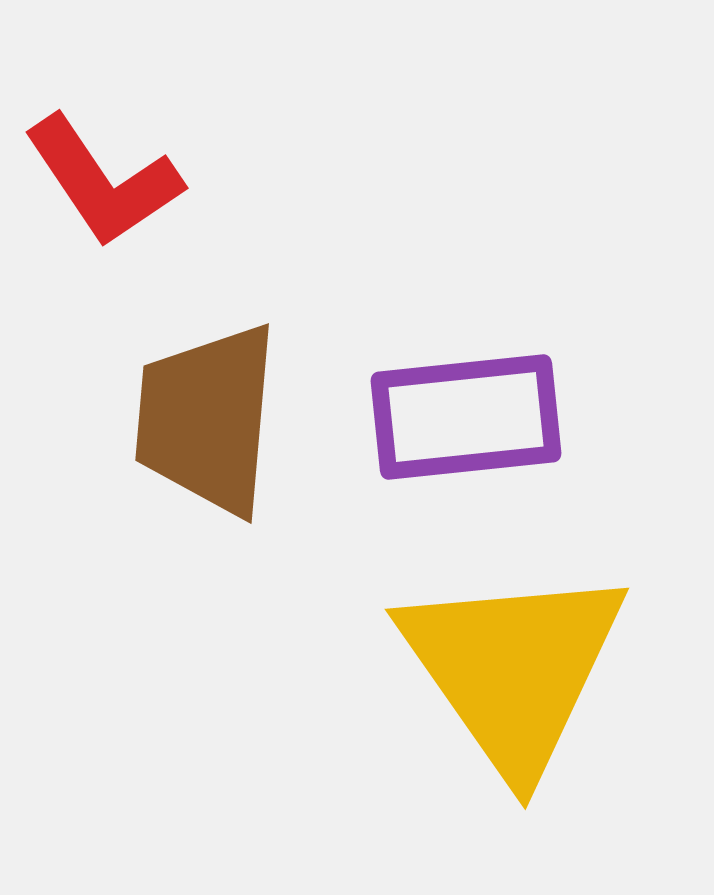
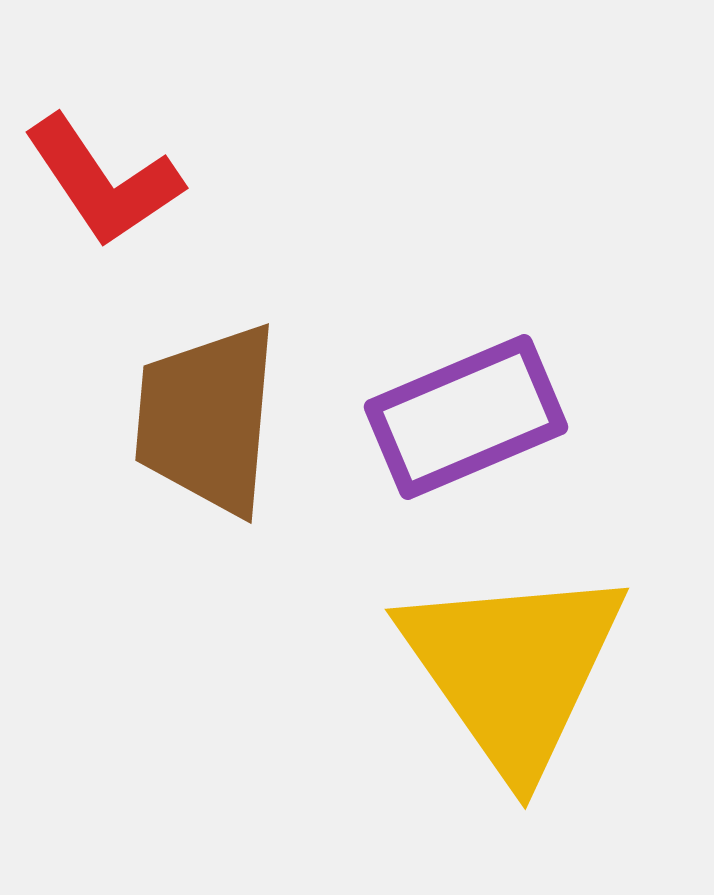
purple rectangle: rotated 17 degrees counterclockwise
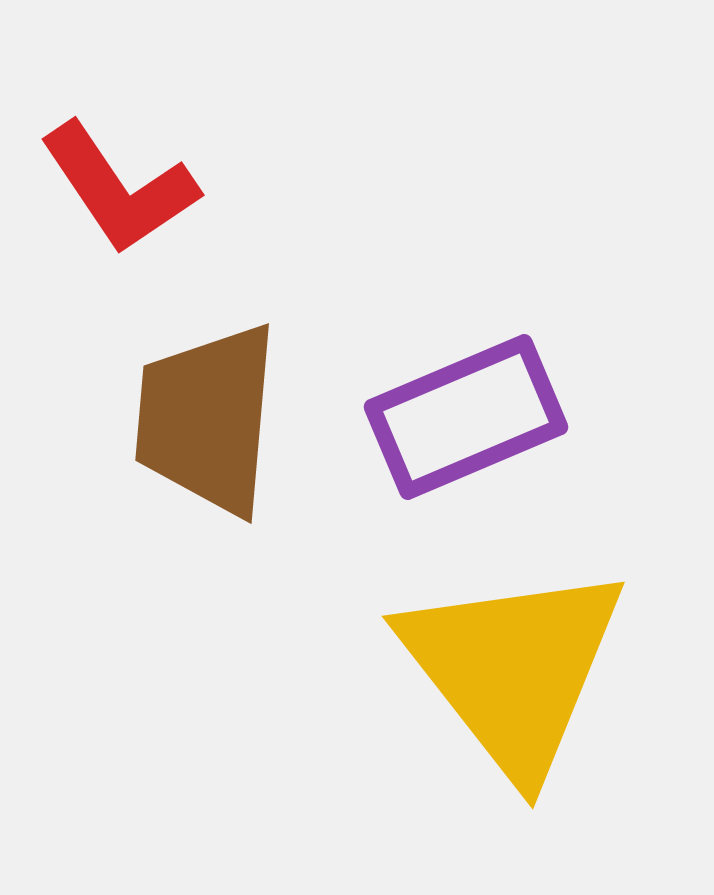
red L-shape: moved 16 px right, 7 px down
yellow triangle: rotated 3 degrees counterclockwise
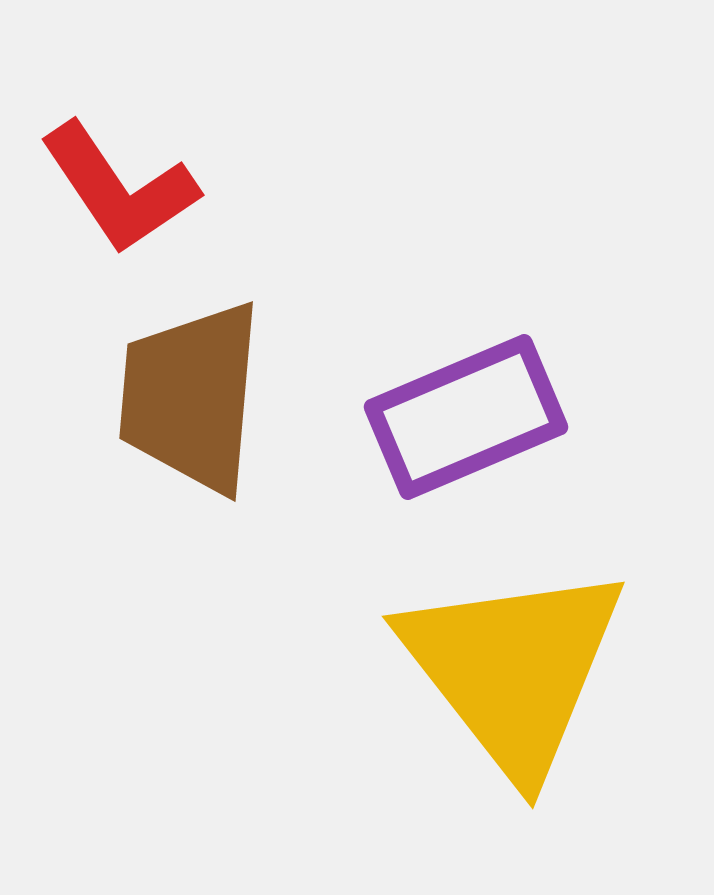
brown trapezoid: moved 16 px left, 22 px up
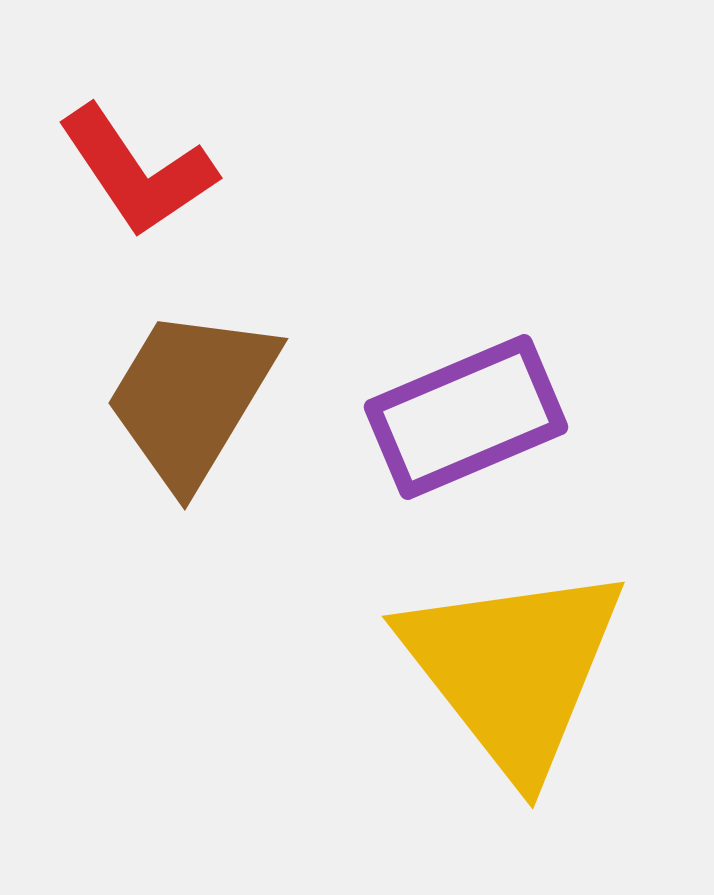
red L-shape: moved 18 px right, 17 px up
brown trapezoid: rotated 26 degrees clockwise
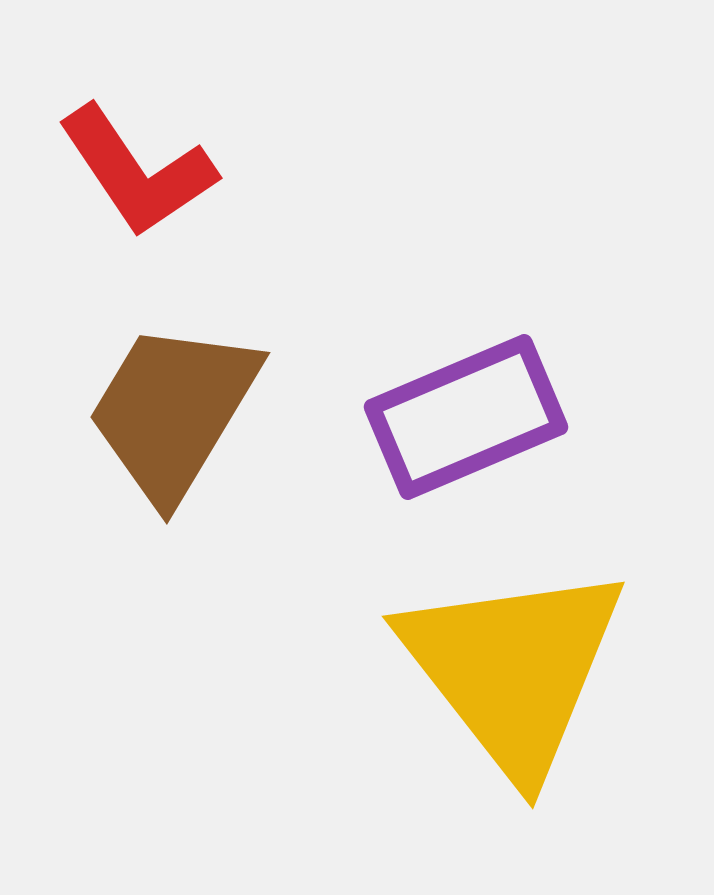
brown trapezoid: moved 18 px left, 14 px down
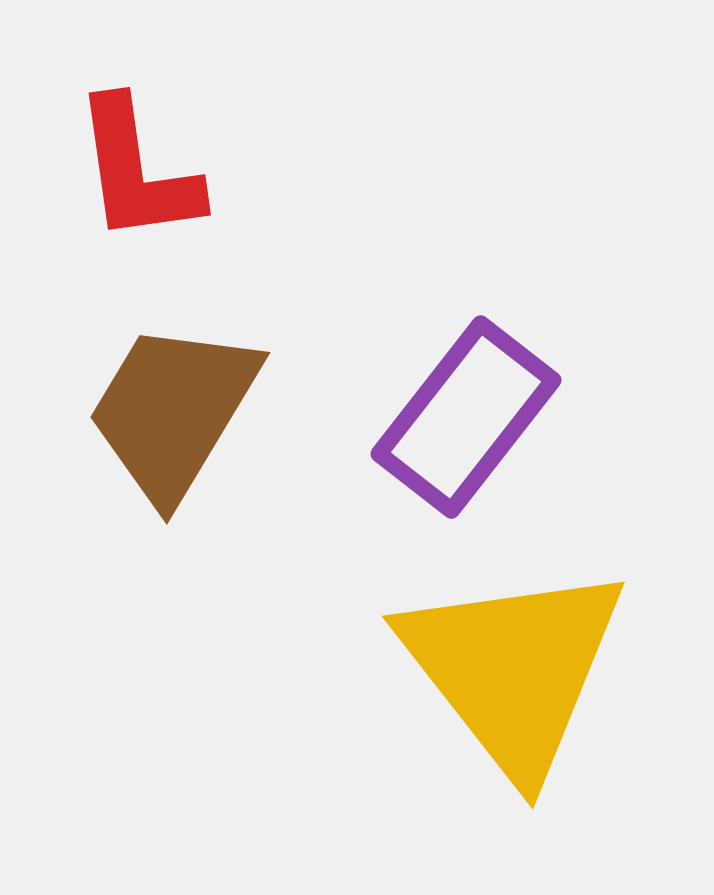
red L-shape: rotated 26 degrees clockwise
purple rectangle: rotated 29 degrees counterclockwise
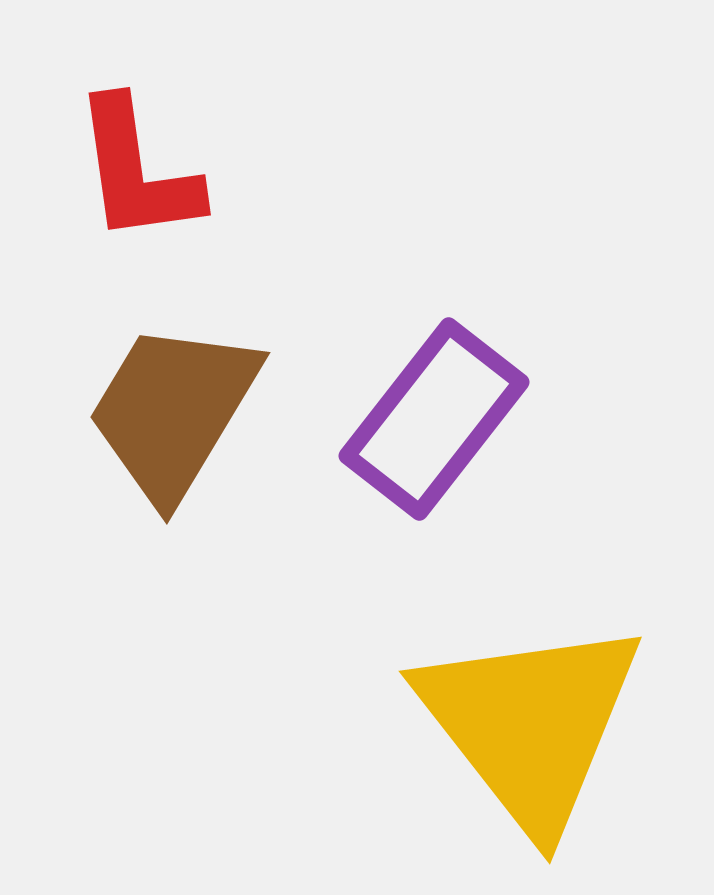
purple rectangle: moved 32 px left, 2 px down
yellow triangle: moved 17 px right, 55 px down
